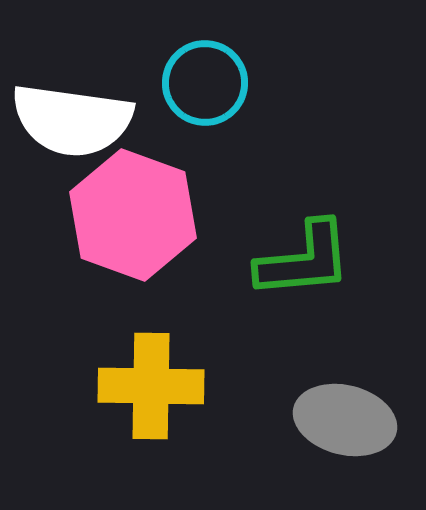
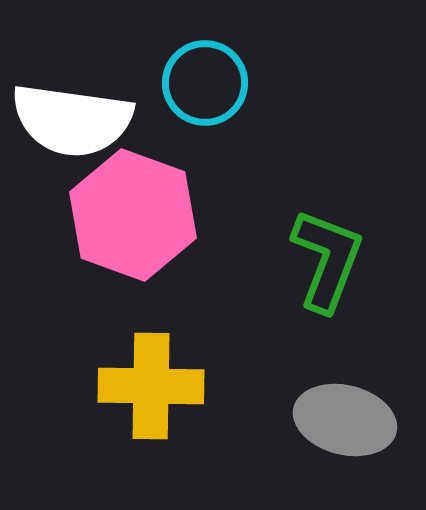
green L-shape: moved 23 px right; rotated 64 degrees counterclockwise
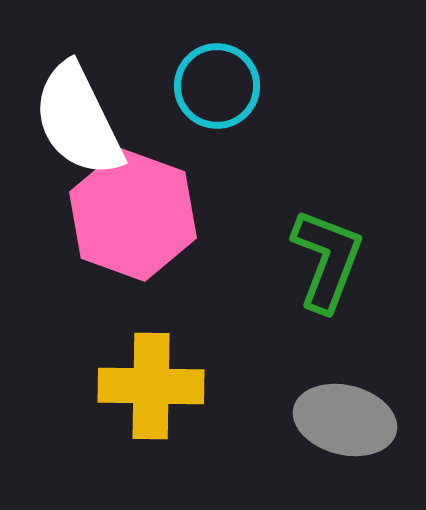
cyan circle: moved 12 px right, 3 px down
white semicircle: moved 6 px right; rotated 56 degrees clockwise
